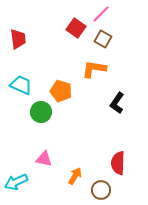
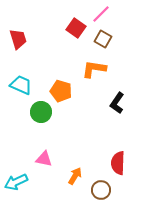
red trapezoid: rotated 10 degrees counterclockwise
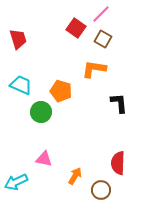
black L-shape: moved 2 px right; rotated 140 degrees clockwise
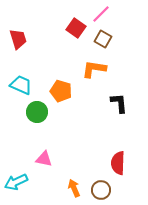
green circle: moved 4 px left
orange arrow: moved 1 px left, 12 px down; rotated 54 degrees counterclockwise
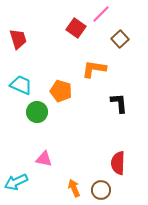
brown square: moved 17 px right; rotated 18 degrees clockwise
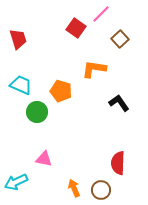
black L-shape: rotated 30 degrees counterclockwise
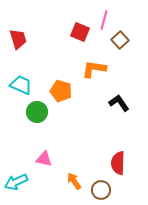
pink line: moved 3 px right, 6 px down; rotated 30 degrees counterclockwise
red square: moved 4 px right, 4 px down; rotated 12 degrees counterclockwise
brown square: moved 1 px down
orange arrow: moved 7 px up; rotated 12 degrees counterclockwise
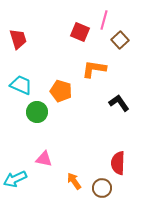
cyan arrow: moved 1 px left, 3 px up
brown circle: moved 1 px right, 2 px up
